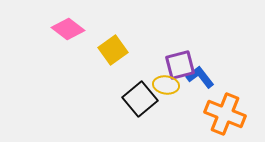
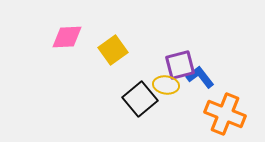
pink diamond: moved 1 px left, 8 px down; rotated 40 degrees counterclockwise
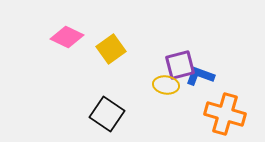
pink diamond: rotated 28 degrees clockwise
yellow square: moved 2 px left, 1 px up
blue L-shape: moved 1 px up; rotated 32 degrees counterclockwise
black square: moved 33 px left, 15 px down; rotated 16 degrees counterclockwise
orange cross: rotated 6 degrees counterclockwise
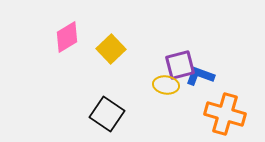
pink diamond: rotated 56 degrees counterclockwise
yellow square: rotated 8 degrees counterclockwise
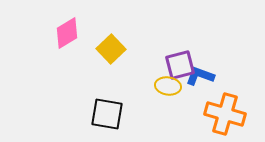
pink diamond: moved 4 px up
yellow ellipse: moved 2 px right, 1 px down
black square: rotated 24 degrees counterclockwise
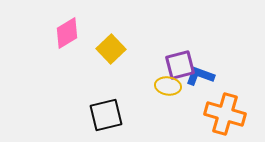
black square: moved 1 px left, 1 px down; rotated 24 degrees counterclockwise
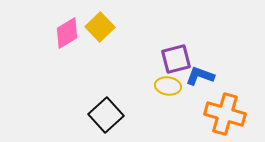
yellow square: moved 11 px left, 22 px up
purple square: moved 4 px left, 6 px up
black square: rotated 28 degrees counterclockwise
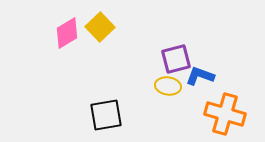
black square: rotated 32 degrees clockwise
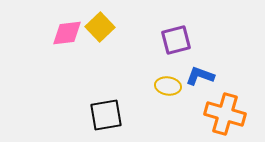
pink diamond: rotated 24 degrees clockwise
purple square: moved 19 px up
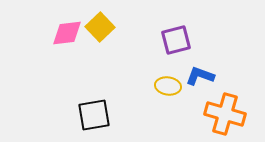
black square: moved 12 px left
